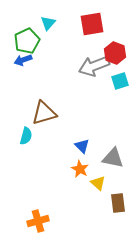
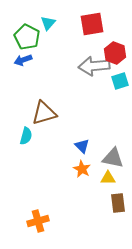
green pentagon: moved 4 px up; rotated 20 degrees counterclockwise
gray arrow: rotated 16 degrees clockwise
orange star: moved 2 px right
yellow triangle: moved 10 px right, 5 px up; rotated 42 degrees counterclockwise
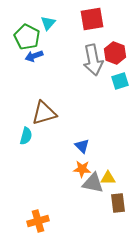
red square: moved 5 px up
blue arrow: moved 11 px right, 4 px up
gray arrow: moved 1 px left, 6 px up; rotated 96 degrees counterclockwise
gray triangle: moved 20 px left, 25 px down
orange star: rotated 24 degrees counterclockwise
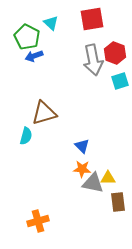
cyan triangle: moved 3 px right; rotated 28 degrees counterclockwise
brown rectangle: moved 1 px up
